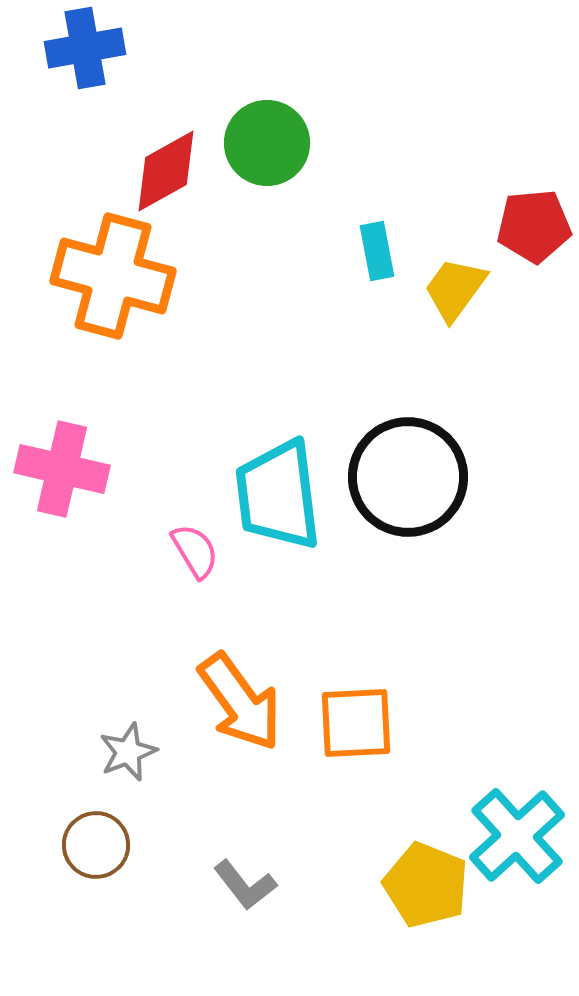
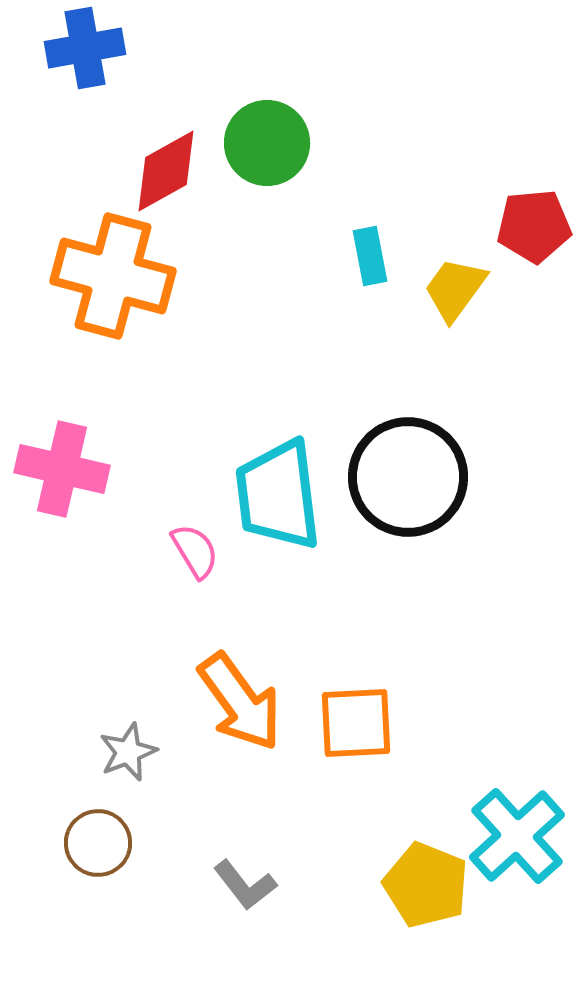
cyan rectangle: moved 7 px left, 5 px down
brown circle: moved 2 px right, 2 px up
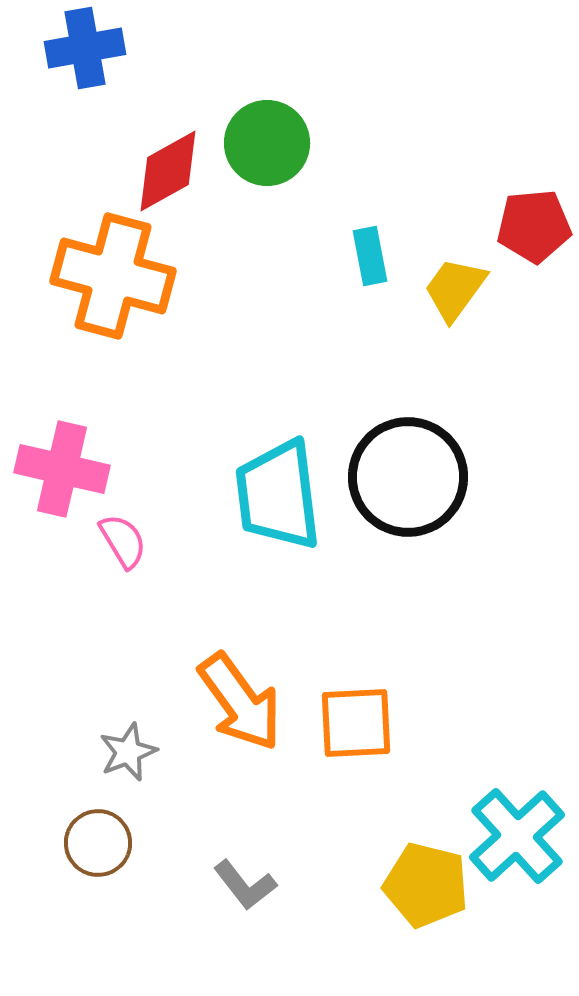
red diamond: moved 2 px right
pink semicircle: moved 72 px left, 10 px up
yellow pentagon: rotated 8 degrees counterclockwise
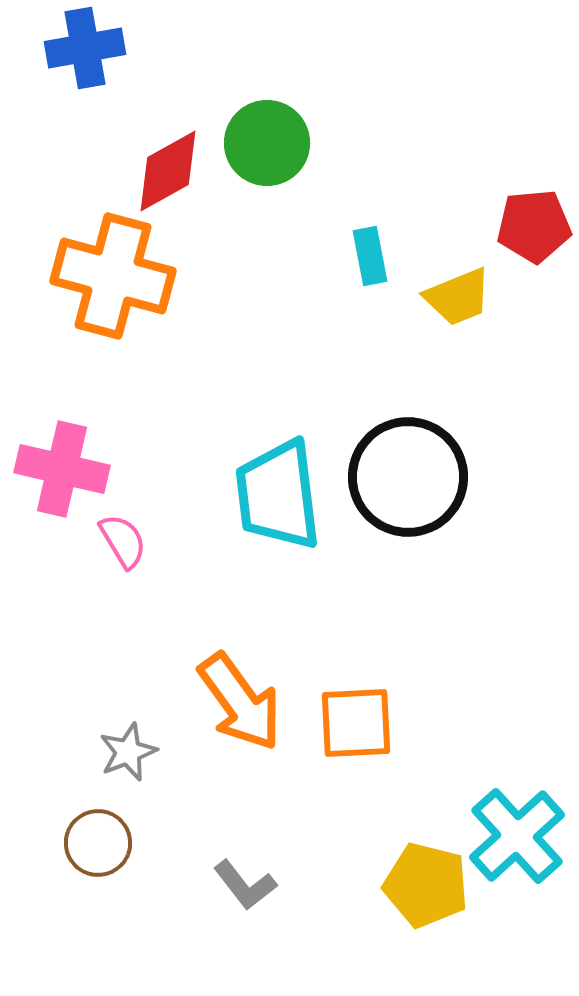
yellow trapezoid: moved 3 px right, 8 px down; rotated 148 degrees counterclockwise
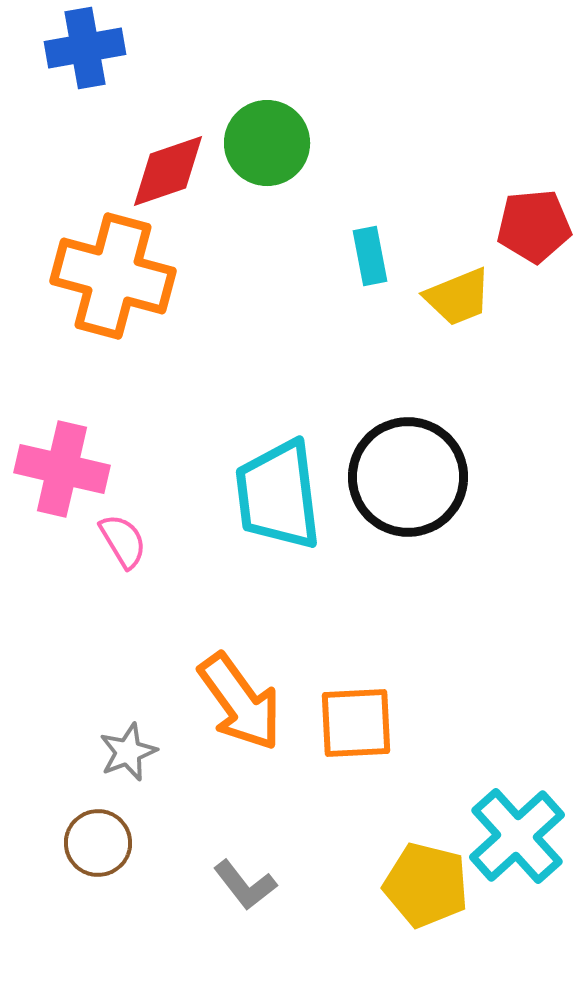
red diamond: rotated 10 degrees clockwise
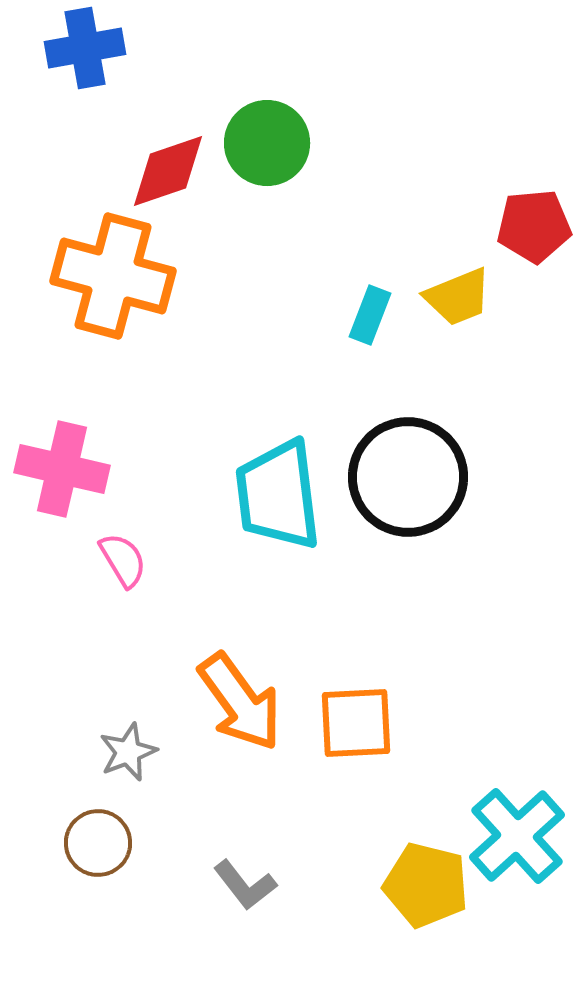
cyan rectangle: moved 59 px down; rotated 32 degrees clockwise
pink semicircle: moved 19 px down
